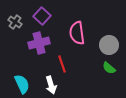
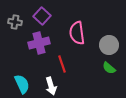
gray cross: rotated 24 degrees counterclockwise
white arrow: moved 1 px down
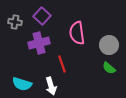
cyan semicircle: rotated 132 degrees clockwise
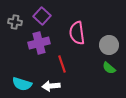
white arrow: rotated 102 degrees clockwise
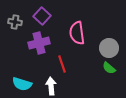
gray circle: moved 3 px down
white arrow: rotated 90 degrees clockwise
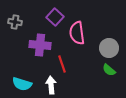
purple square: moved 13 px right, 1 px down
purple cross: moved 1 px right, 2 px down; rotated 20 degrees clockwise
green semicircle: moved 2 px down
white arrow: moved 1 px up
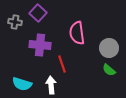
purple square: moved 17 px left, 4 px up
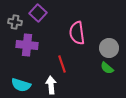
purple cross: moved 13 px left
green semicircle: moved 2 px left, 2 px up
cyan semicircle: moved 1 px left, 1 px down
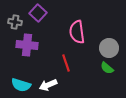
pink semicircle: moved 1 px up
red line: moved 4 px right, 1 px up
white arrow: moved 3 px left; rotated 108 degrees counterclockwise
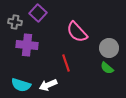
pink semicircle: rotated 35 degrees counterclockwise
